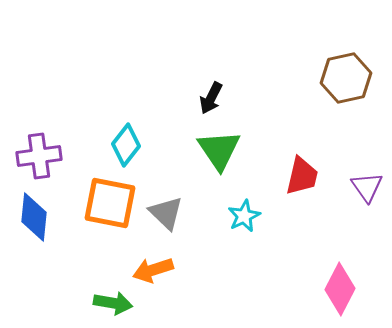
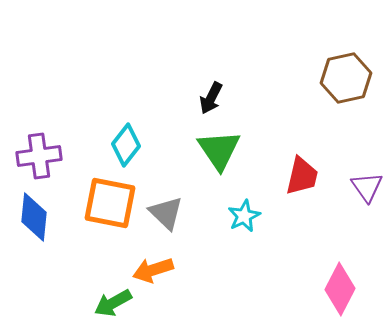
green arrow: rotated 141 degrees clockwise
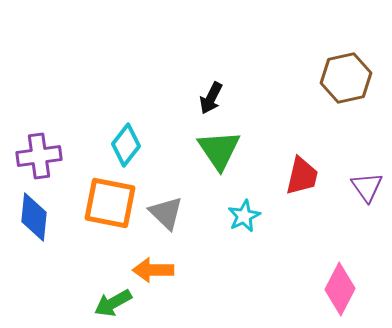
orange arrow: rotated 18 degrees clockwise
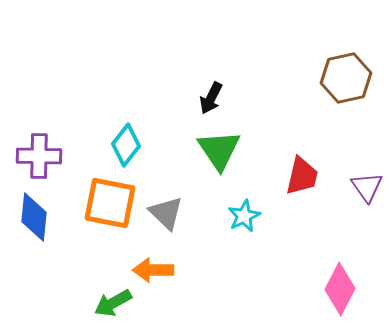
purple cross: rotated 9 degrees clockwise
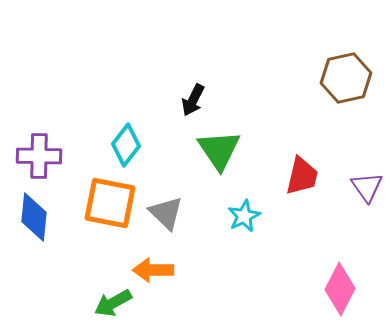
black arrow: moved 18 px left, 2 px down
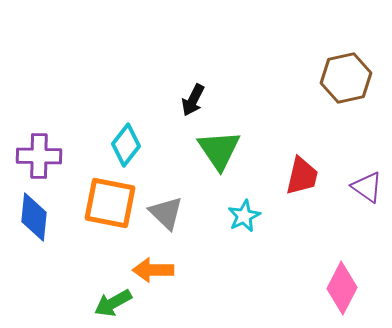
purple triangle: rotated 20 degrees counterclockwise
pink diamond: moved 2 px right, 1 px up
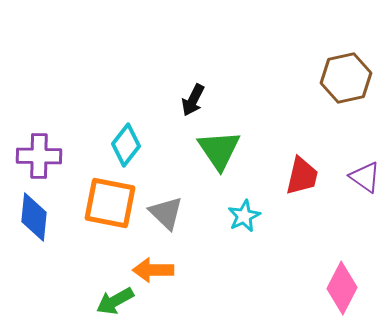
purple triangle: moved 2 px left, 10 px up
green arrow: moved 2 px right, 2 px up
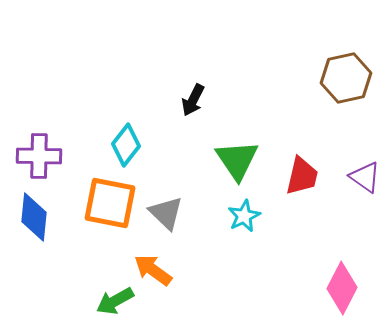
green triangle: moved 18 px right, 10 px down
orange arrow: rotated 36 degrees clockwise
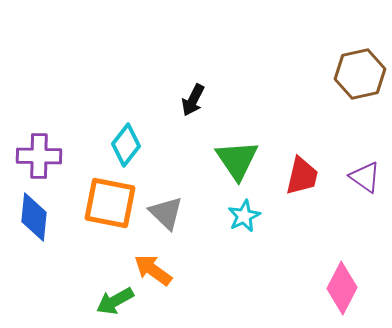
brown hexagon: moved 14 px right, 4 px up
